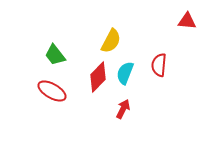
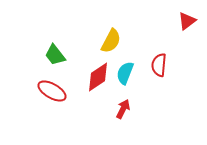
red triangle: rotated 42 degrees counterclockwise
red diamond: rotated 12 degrees clockwise
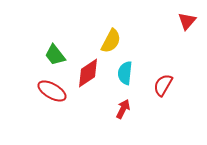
red triangle: rotated 12 degrees counterclockwise
red semicircle: moved 4 px right, 20 px down; rotated 25 degrees clockwise
cyan semicircle: rotated 15 degrees counterclockwise
red diamond: moved 10 px left, 4 px up
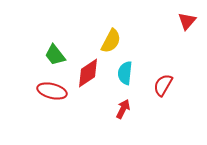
red ellipse: rotated 16 degrees counterclockwise
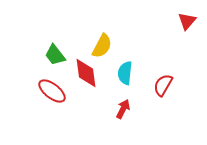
yellow semicircle: moved 9 px left, 5 px down
red diamond: moved 2 px left; rotated 64 degrees counterclockwise
red ellipse: rotated 24 degrees clockwise
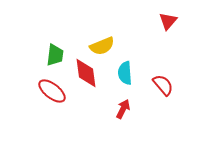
red triangle: moved 19 px left
yellow semicircle: rotated 40 degrees clockwise
green trapezoid: rotated 135 degrees counterclockwise
cyan semicircle: rotated 10 degrees counterclockwise
red semicircle: rotated 110 degrees clockwise
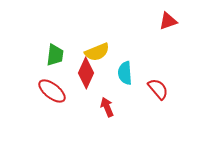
red triangle: rotated 30 degrees clockwise
yellow semicircle: moved 5 px left, 6 px down
red diamond: rotated 32 degrees clockwise
red semicircle: moved 5 px left, 4 px down
red arrow: moved 16 px left, 2 px up; rotated 48 degrees counterclockwise
